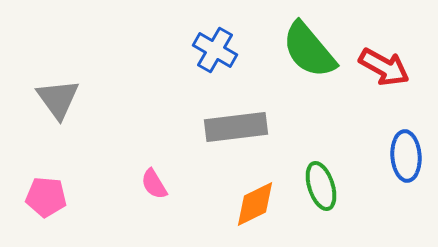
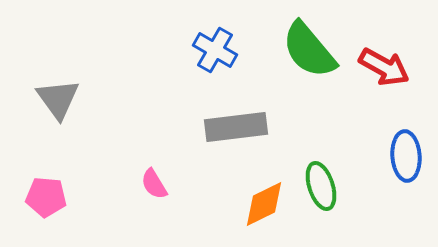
orange diamond: moved 9 px right
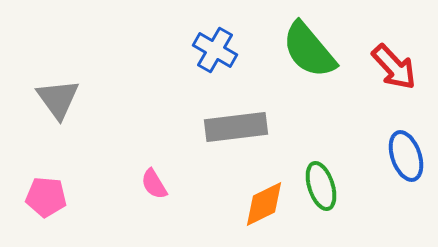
red arrow: moved 10 px right; rotated 18 degrees clockwise
blue ellipse: rotated 15 degrees counterclockwise
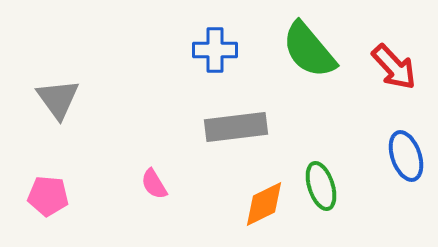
blue cross: rotated 30 degrees counterclockwise
pink pentagon: moved 2 px right, 1 px up
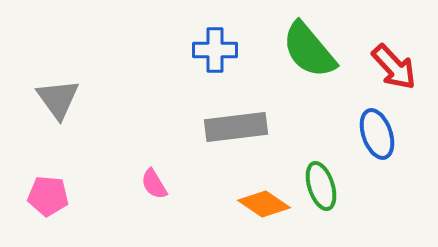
blue ellipse: moved 29 px left, 22 px up
orange diamond: rotated 60 degrees clockwise
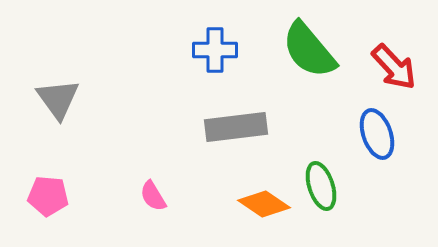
pink semicircle: moved 1 px left, 12 px down
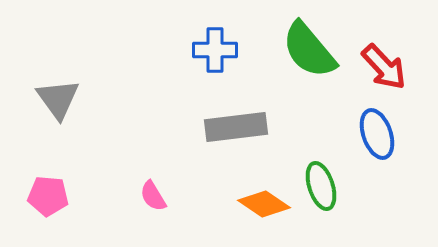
red arrow: moved 10 px left
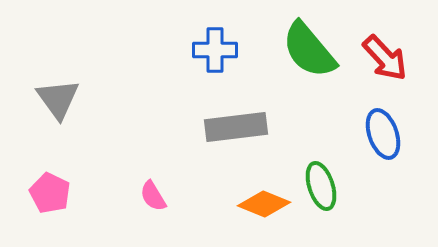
red arrow: moved 1 px right, 9 px up
blue ellipse: moved 6 px right
pink pentagon: moved 2 px right, 3 px up; rotated 21 degrees clockwise
orange diamond: rotated 12 degrees counterclockwise
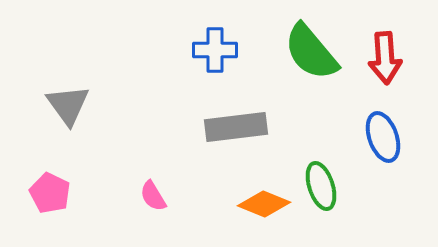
green semicircle: moved 2 px right, 2 px down
red arrow: rotated 39 degrees clockwise
gray triangle: moved 10 px right, 6 px down
blue ellipse: moved 3 px down
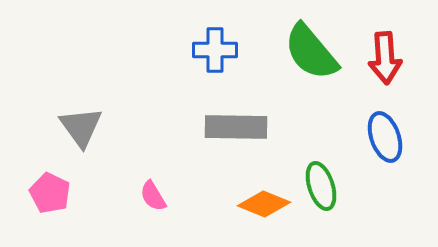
gray triangle: moved 13 px right, 22 px down
gray rectangle: rotated 8 degrees clockwise
blue ellipse: moved 2 px right
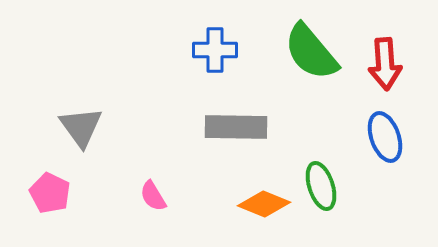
red arrow: moved 6 px down
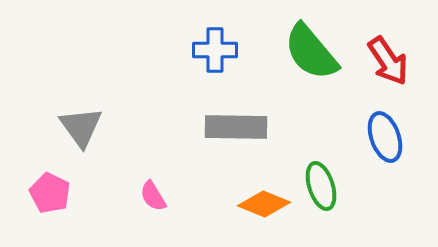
red arrow: moved 3 px right, 3 px up; rotated 30 degrees counterclockwise
